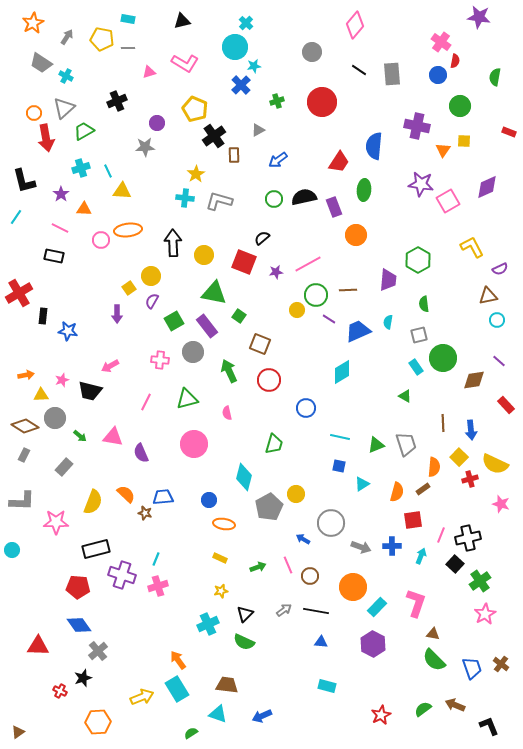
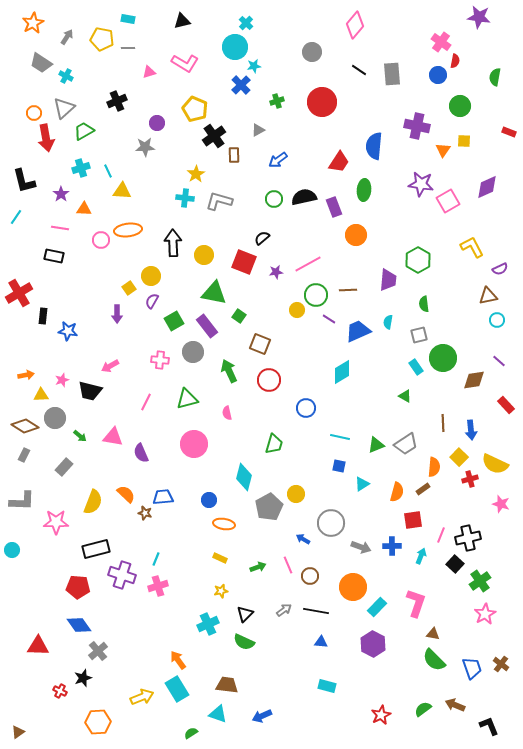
pink line at (60, 228): rotated 18 degrees counterclockwise
gray trapezoid at (406, 444): rotated 75 degrees clockwise
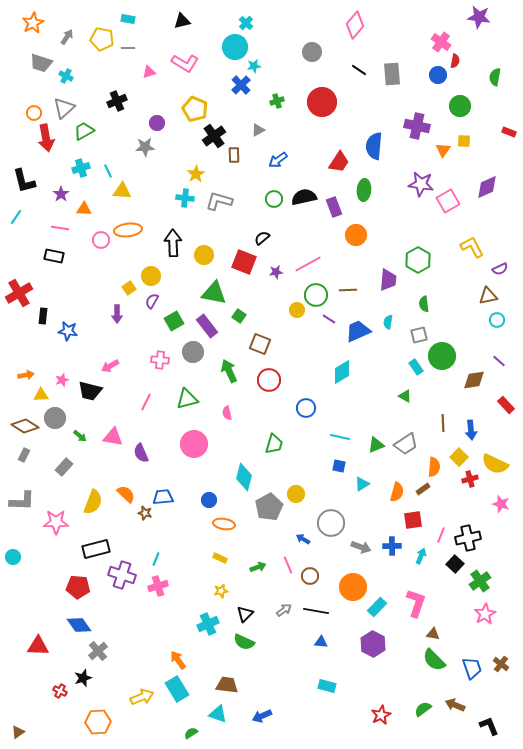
gray trapezoid at (41, 63): rotated 15 degrees counterclockwise
green circle at (443, 358): moved 1 px left, 2 px up
cyan circle at (12, 550): moved 1 px right, 7 px down
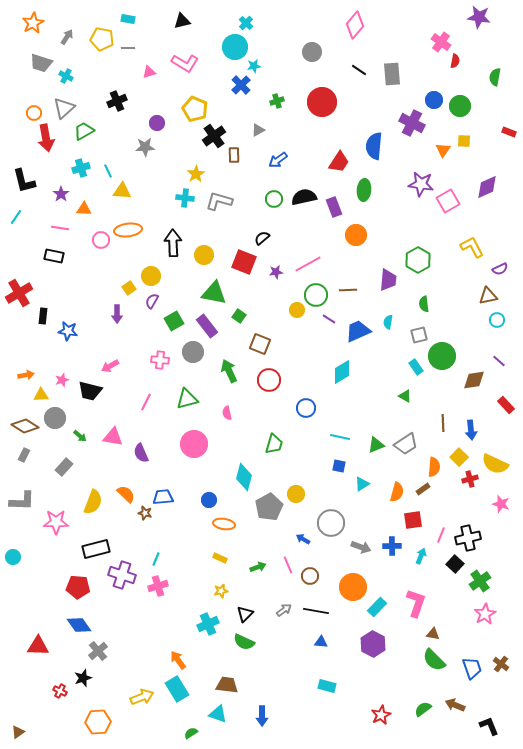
blue circle at (438, 75): moved 4 px left, 25 px down
purple cross at (417, 126): moved 5 px left, 3 px up; rotated 15 degrees clockwise
blue arrow at (262, 716): rotated 66 degrees counterclockwise
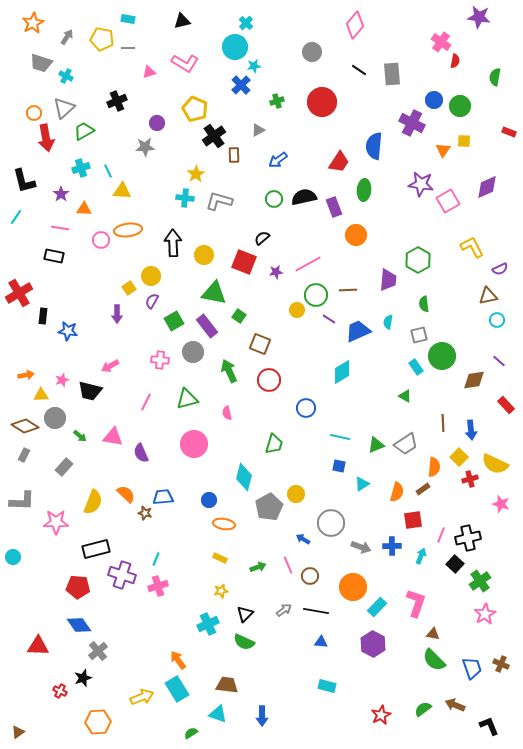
brown cross at (501, 664): rotated 14 degrees counterclockwise
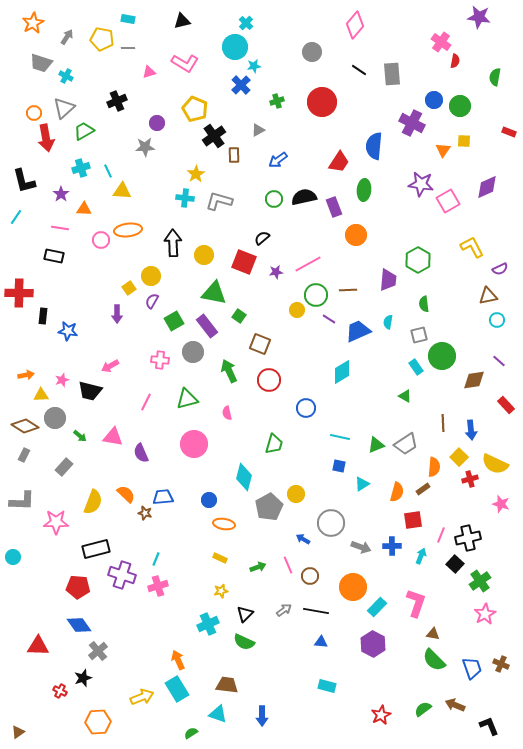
red cross at (19, 293): rotated 32 degrees clockwise
orange arrow at (178, 660): rotated 12 degrees clockwise
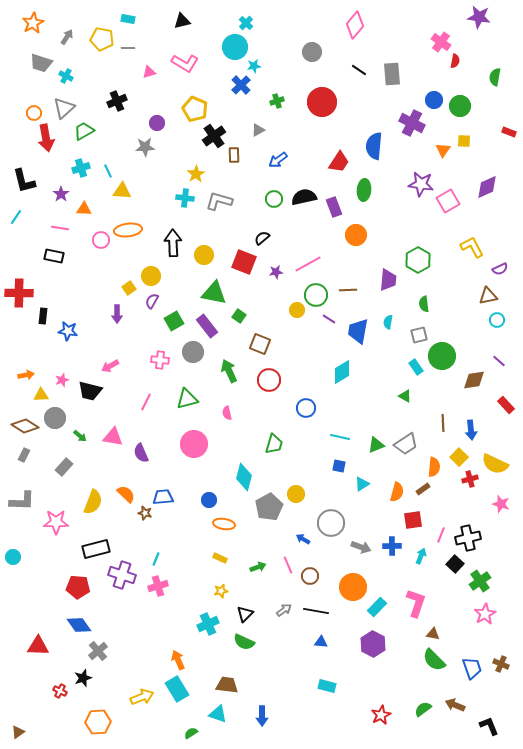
blue trapezoid at (358, 331): rotated 56 degrees counterclockwise
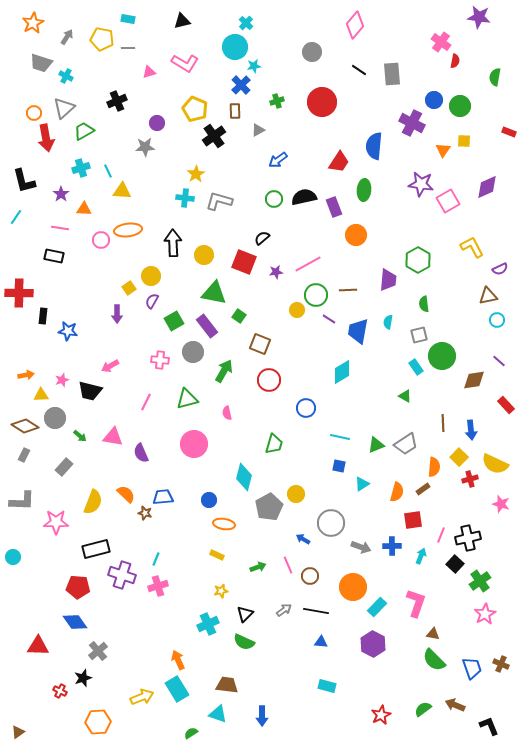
brown rectangle at (234, 155): moved 1 px right, 44 px up
green arrow at (229, 371): moved 5 px left; rotated 55 degrees clockwise
yellow rectangle at (220, 558): moved 3 px left, 3 px up
blue diamond at (79, 625): moved 4 px left, 3 px up
